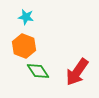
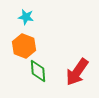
green diamond: rotated 30 degrees clockwise
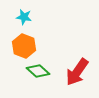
cyan star: moved 2 px left
green diamond: rotated 45 degrees counterclockwise
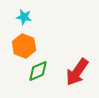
green diamond: rotated 65 degrees counterclockwise
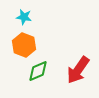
orange hexagon: moved 1 px up
red arrow: moved 1 px right, 2 px up
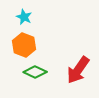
cyan star: rotated 14 degrees clockwise
green diamond: moved 3 px left, 1 px down; rotated 50 degrees clockwise
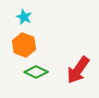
green diamond: moved 1 px right
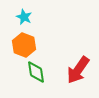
green diamond: rotated 55 degrees clockwise
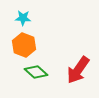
cyan star: moved 1 px left, 1 px down; rotated 21 degrees counterclockwise
green diamond: rotated 40 degrees counterclockwise
